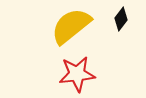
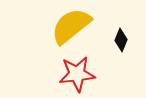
black diamond: moved 21 px down; rotated 15 degrees counterclockwise
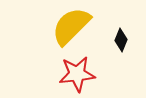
yellow semicircle: rotated 6 degrees counterclockwise
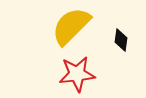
black diamond: rotated 15 degrees counterclockwise
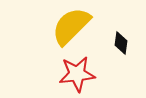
black diamond: moved 3 px down
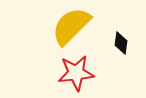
red star: moved 1 px left, 1 px up
